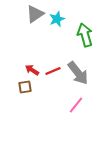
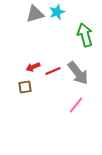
gray triangle: rotated 18 degrees clockwise
cyan star: moved 7 px up
red arrow: moved 1 px right, 3 px up; rotated 56 degrees counterclockwise
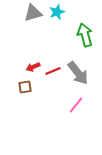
gray triangle: moved 2 px left, 1 px up
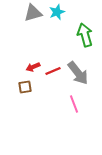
pink line: moved 2 px left, 1 px up; rotated 60 degrees counterclockwise
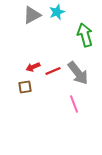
gray triangle: moved 1 px left, 2 px down; rotated 12 degrees counterclockwise
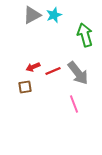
cyan star: moved 3 px left, 3 px down
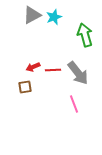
cyan star: moved 2 px down
red line: moved 1 px up; rotated 21 degrees clockwise
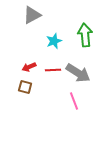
cyan star: moved 24 px down
green arrow: rotated 10 degrees clockwise
red arrow: moved 4 px left
gray arrow: rotated 20 degrees counterclockwise
brown square: rotated 24 degrees clockwise
pink line: moved 3 px up
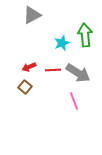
cyan star: moved 8 px right, 2 px down
brown square: rotated 24 degrees clockwise
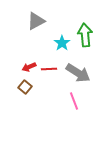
gray triangle: moved 4 px right, 6 px down
cyan star: rotated 14 degrees counterclockwise
red line: moved 4 px left, 1 px up
